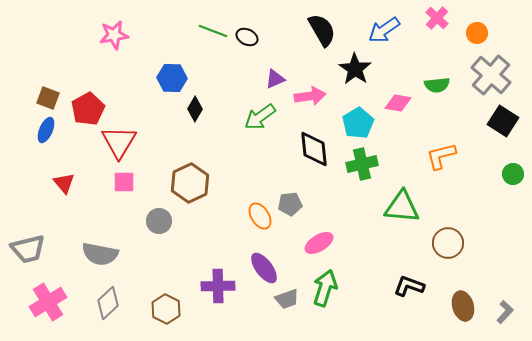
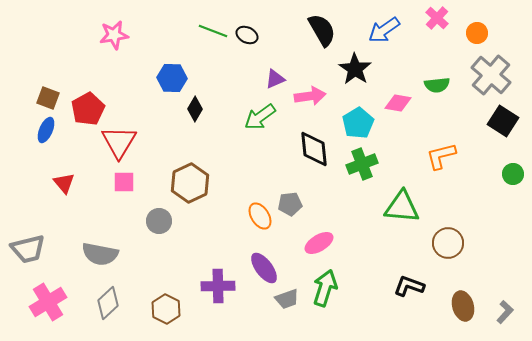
black ellipse at (247, 37): moved 2 px up
green cross at (362, 164): rotated 8 degrees counterclockwise
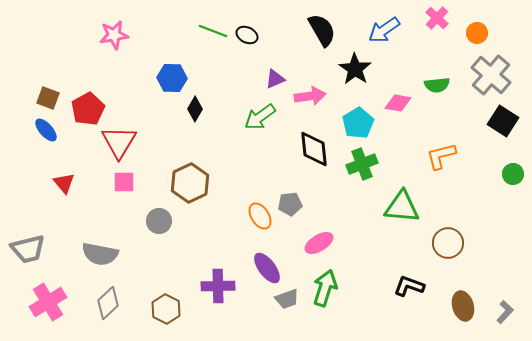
blue ellipse at (46, 130): rotated 65 degrees counterclockwise
purple ellipse at (264, 268): moved 3 px right
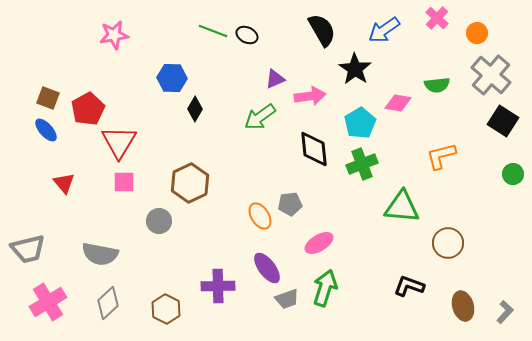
cyan pentagon at (358, 123): moved 2 px right
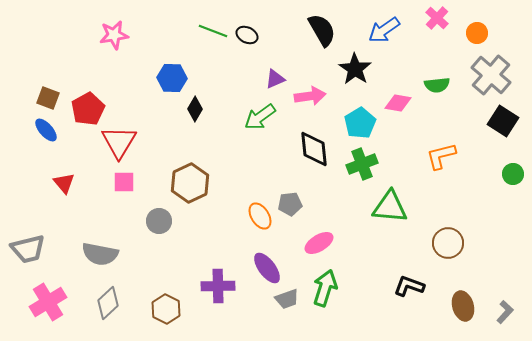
green triangle at (402, 207): moved 12 px left
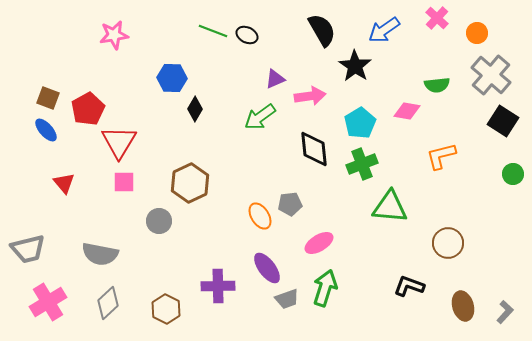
black star at (355, 69): moved 3 px up
pink diamond at (398, 103): moved 9 px right, 8 px down
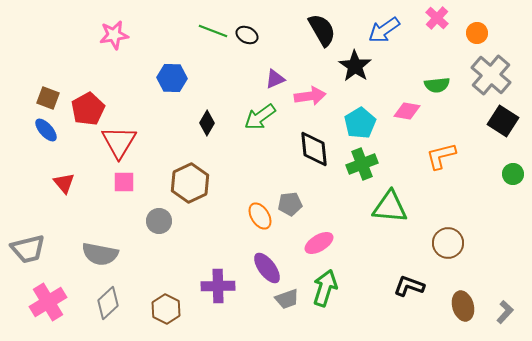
black diamond at (195, 109): moved 12 px right, 14 px down
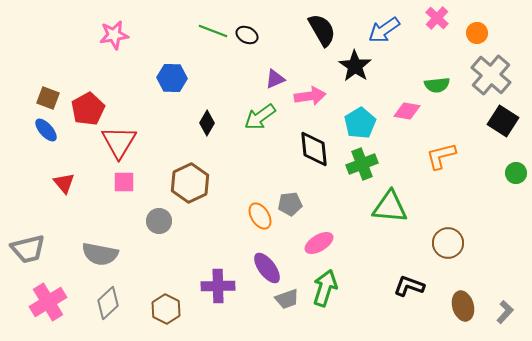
green circle at (513, 174): moved 3 px right, 1 px up
